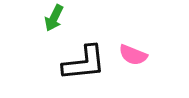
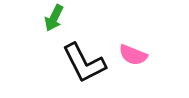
black L-shape: rotated 69 degrees clockwise
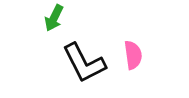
pink semicircle: rotated 120 degrees counterclockwise
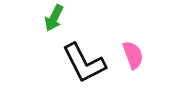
pink semicircle: rotated 12 degrees counterclockwise
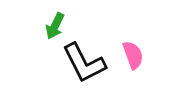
green arrow: moved 1 px right, 8 px down
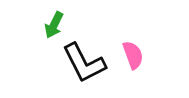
green arrow: moved 1 px left, 1 px up
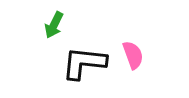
black L-shape: rotated 123 degrees clockwise
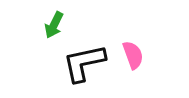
black L-shape: rotated 18 degrees counterclockwise
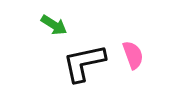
green arrow: rotated 84 degrees counterclockwise
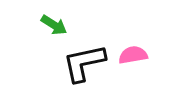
pink semicircle: rotated 80 degrees counterclockwise
